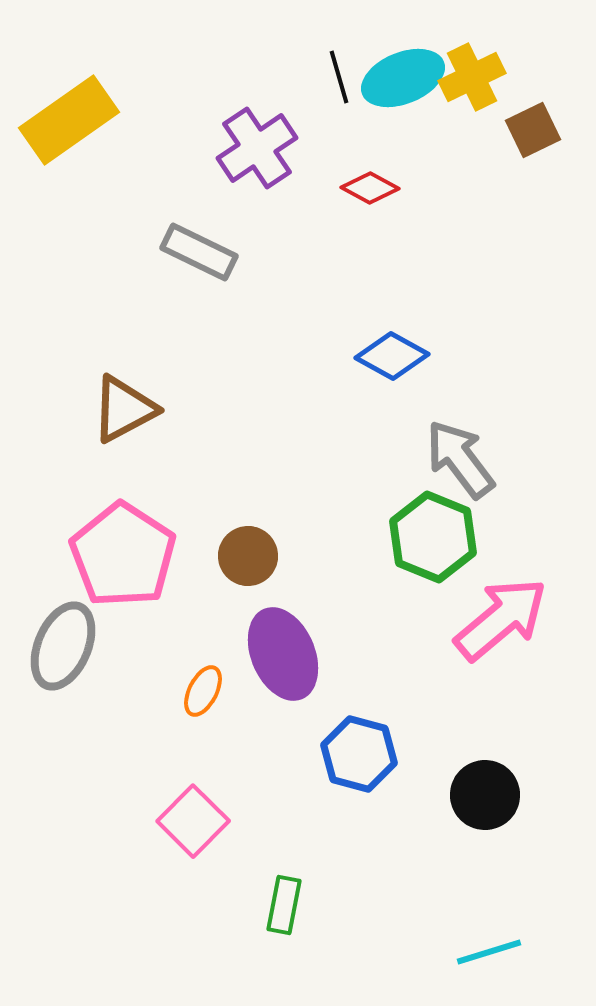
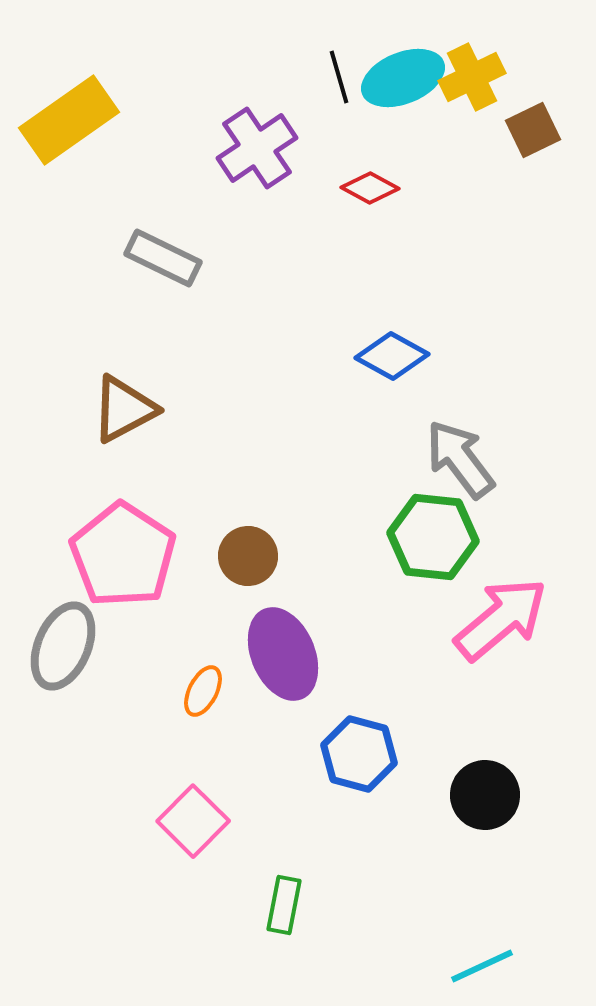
gray rectangle: moved 36 px left, 6 px down
green hexagon: rotated 16 degrees counterclockwise
cyan line: moved 7 px left, 14 px down; rotated 8 degrees counterclockwise
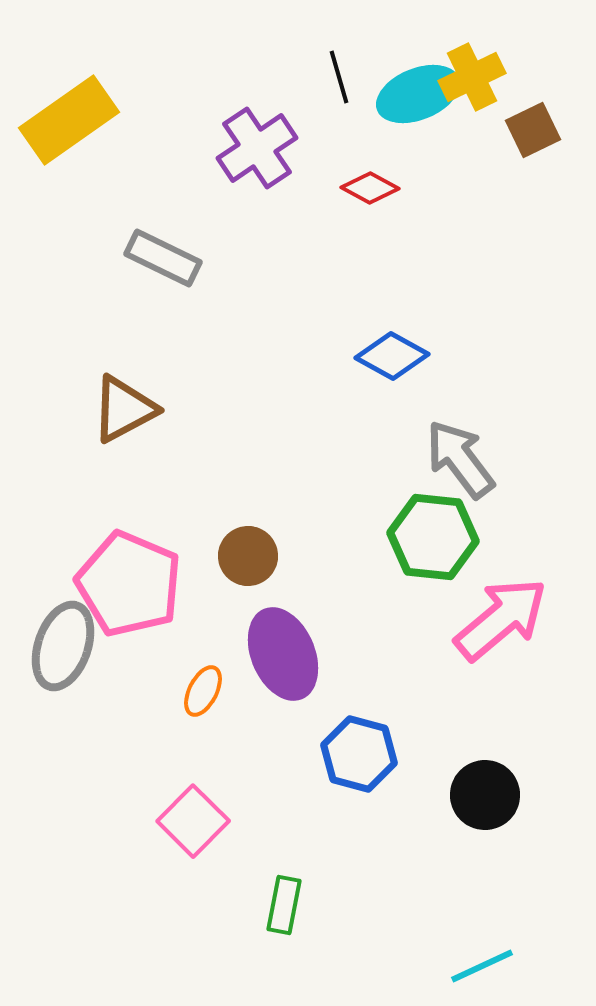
cyan ellipse: moved 15 px right, 16 px down
pink pentagon: moved 6 px right, 29 px down; rotated 10 degrees counterclockwise
gray ellipse: rotated 4 degrees counterclockwise
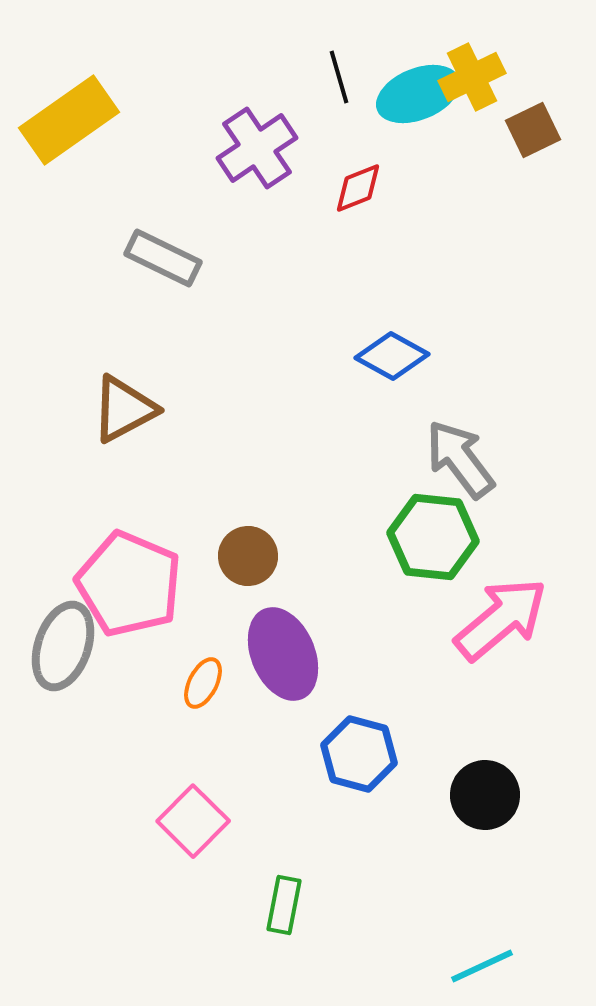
red diamond: moved 12 px left; rotated 50 degrees counterclockwise
orange ellipse: moved 8 px up
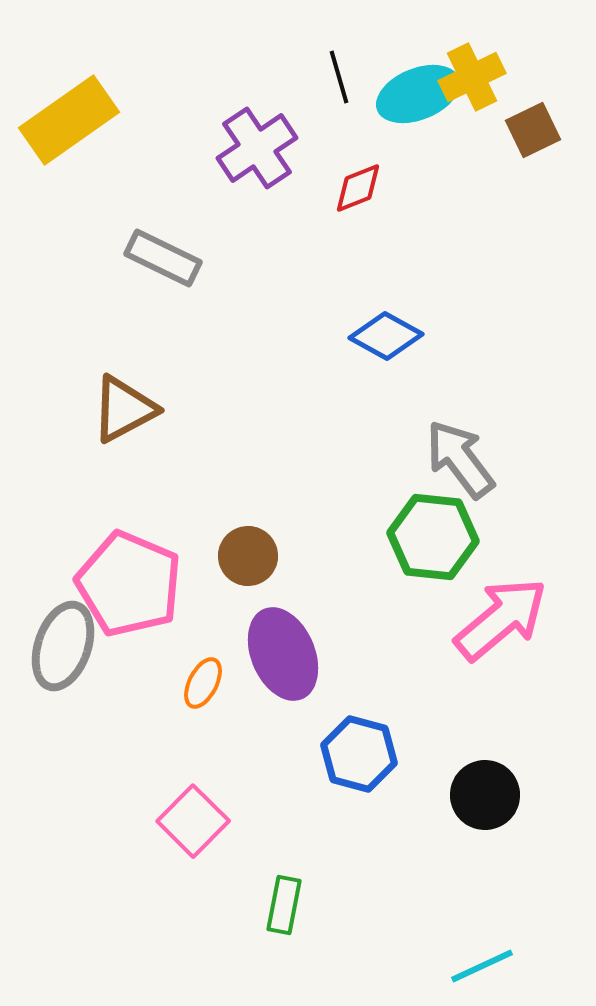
blue diamond: moved 6 px left, 20 px up
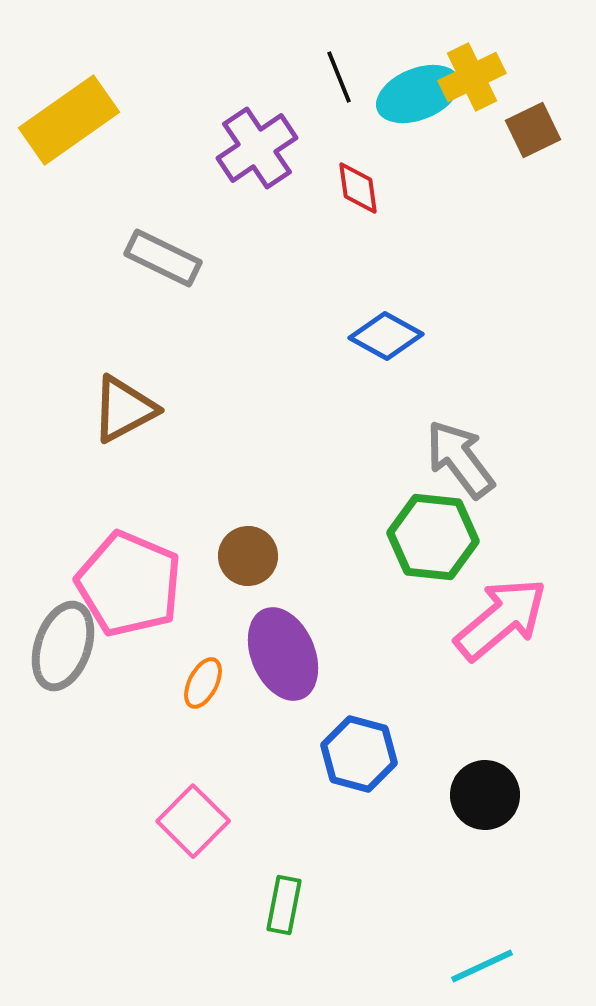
black line: rotated 6 degrees counterclockwise
red diamond: rotated 76 degrees counterclockwise
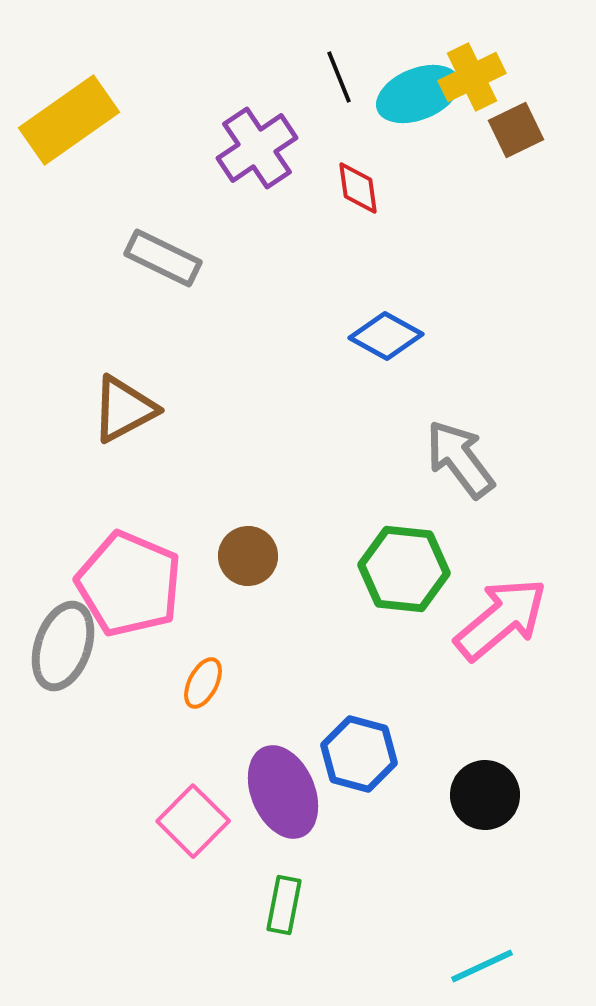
brown square: moved 17 px left
green hexagon: moved 29 px left, 32 px down
purple ellipse: moved 138 px down
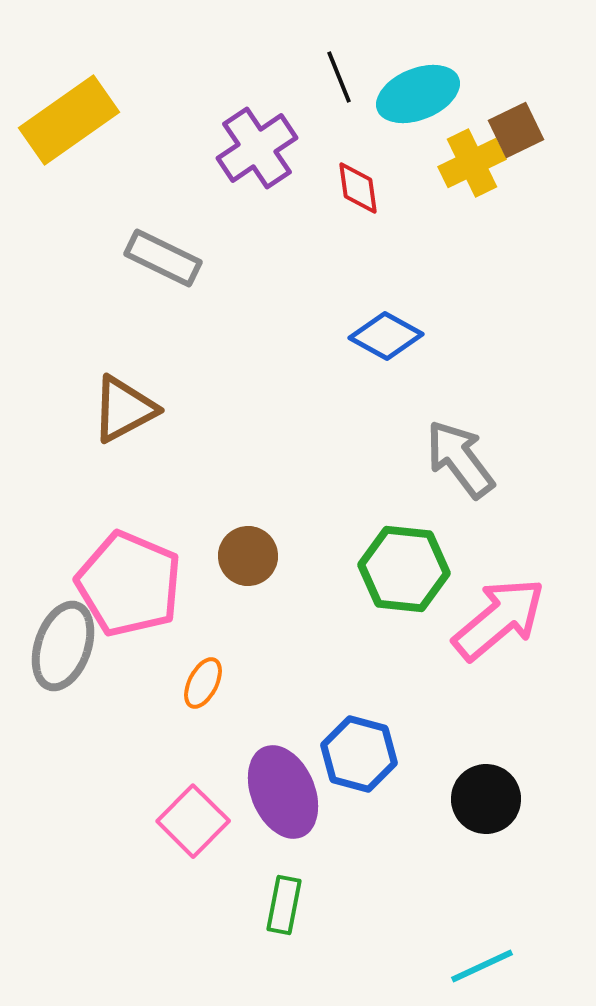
yellow cross: moved 86 px down
pink arrow: moved 2 px left
black circle: moved 1 px right, 4 px down
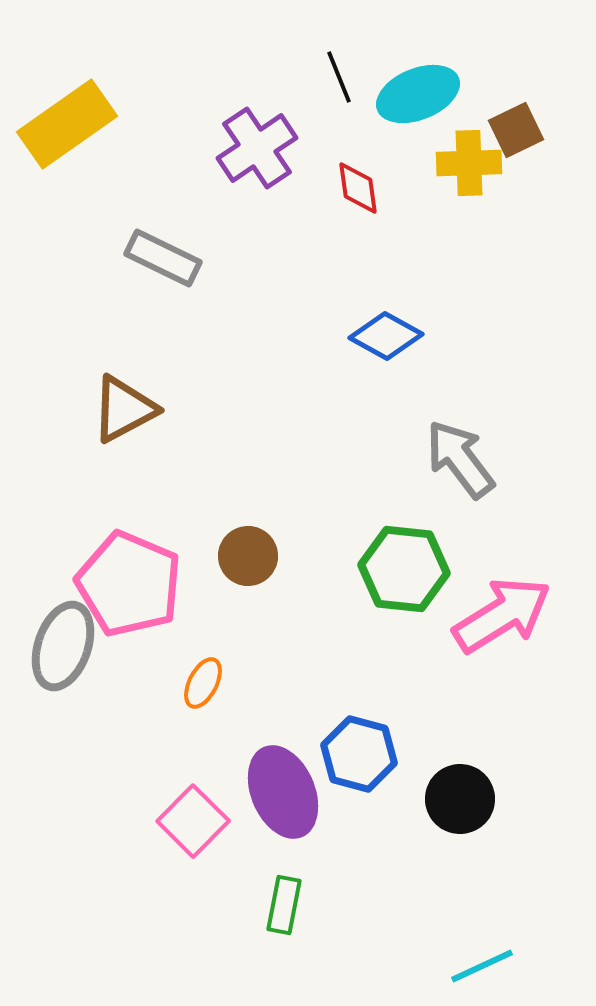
yellow rectangle: moved 2 px left, 4 px down
yellow cross: moved 3 px left; rotated 24 degrees clockwise
pink arrow: moved 3 px right, 4 px up; rotated 8 degrees clockwise
black circle: moved 26 px left
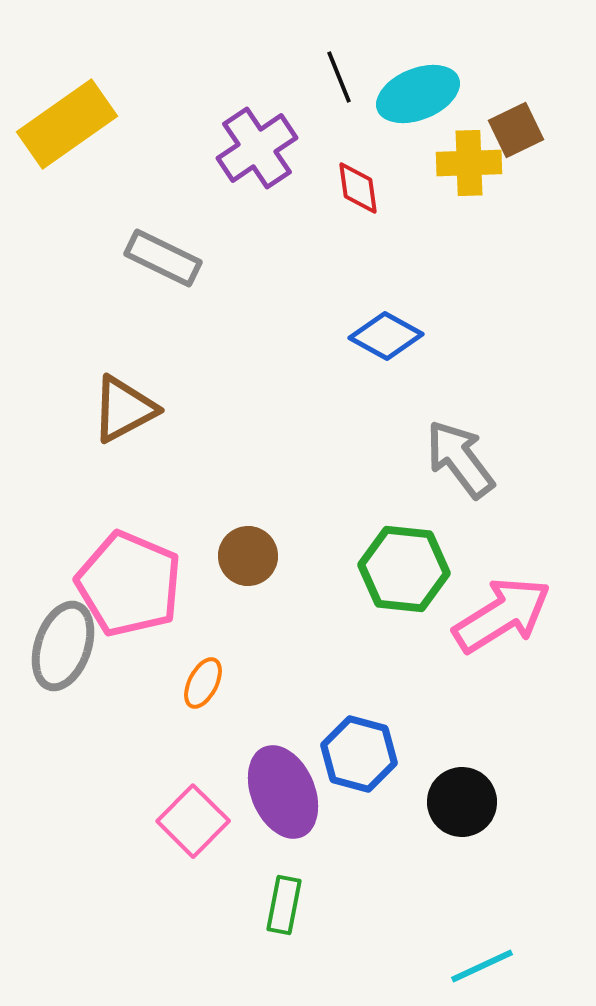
black circle: moved 2 px right, 3 px down
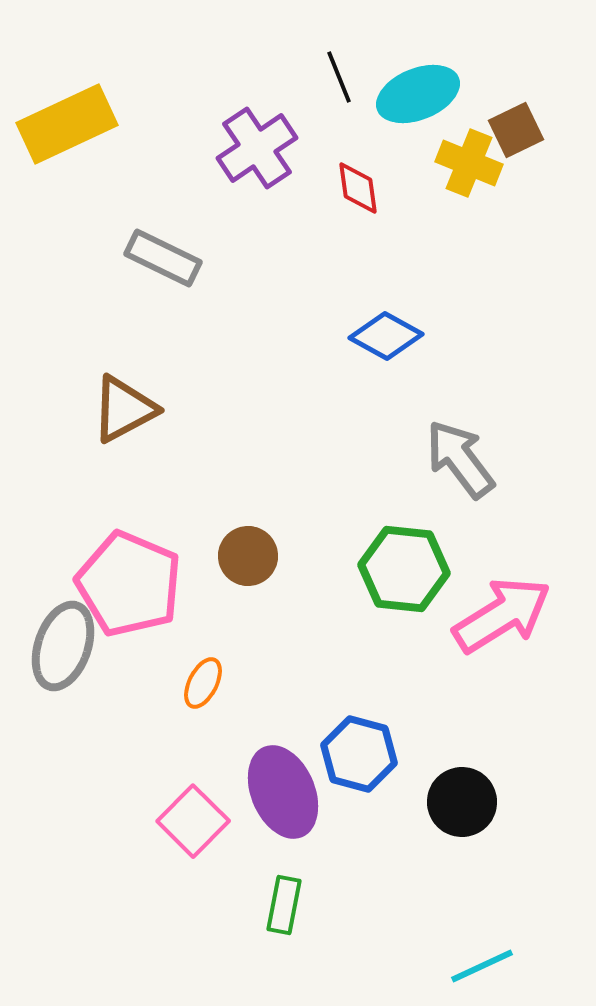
yellow rectangle: rotated 10 degrees clockwise
yellow cross: rotated 24 degrees clockwise
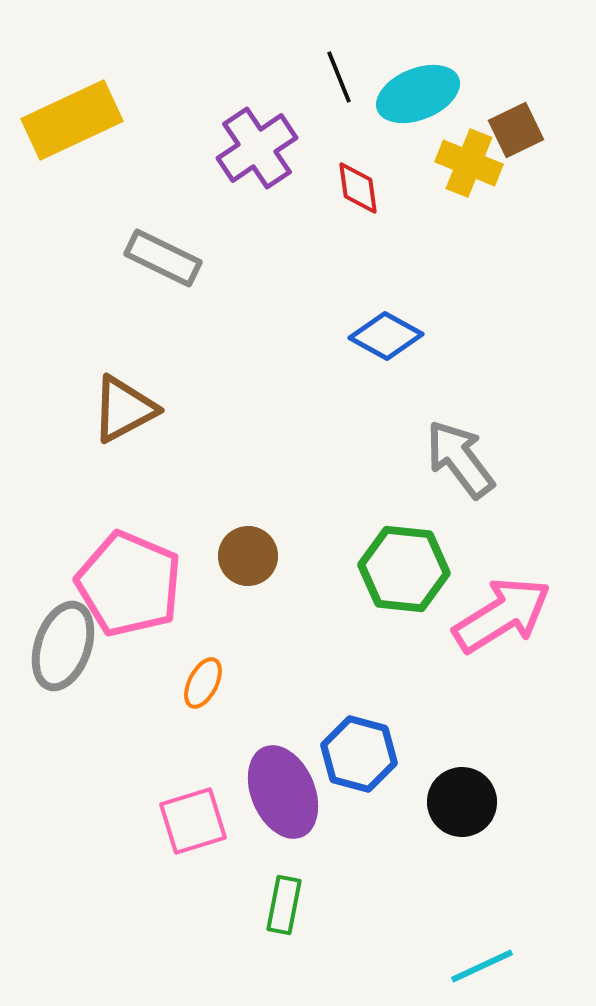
yellow rectangle: moved 5 px right, 4 px up
pink square: rotated 28 degrees clockwise
